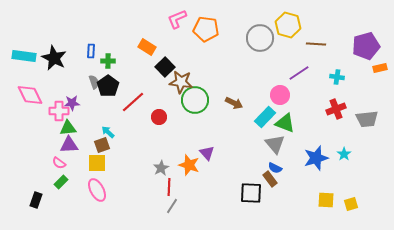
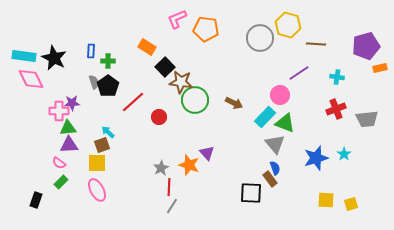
pink diamond at (30, 95): moved 1 px right, 16 px up
blue semicircle at (275, 168): rotated 136 degrees counterclockwise
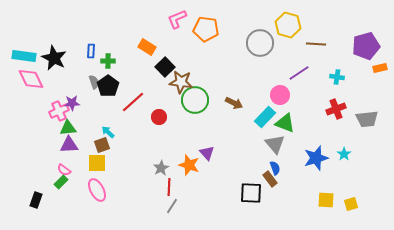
gray circle at (260, 38): moved 5 px down
pink cross at (59, 111): rotated 24 degrees counterclockwise
pink semicircle at (59, 163): moved 5 px right, 7 px down
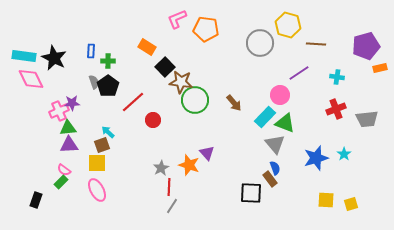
brown arrow at (234, 103): rotated 24 degrees clockwise
red circle at (159, 117): moved 6 px left, 3 px down
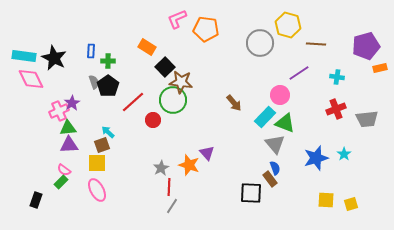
green circle at (195, 100): moved 22 px left
purple star at (72, 103): rotated 28 degrees counterclockwise
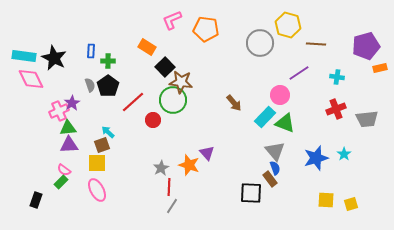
pink L-shape at (177, 19): moved 5 px left, 1 px down
gray semicircle at (94, 82): moved 4 px left, 3 px down
gray triangle at (275, 144): moved 7 px down
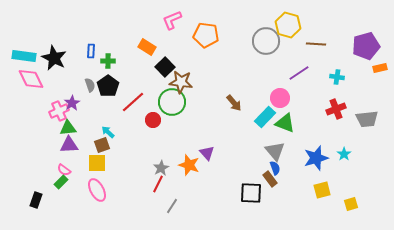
orange pentagon at (206, 29): moved 6 px down
gray circle at (260, 43): moved 6 px right, 2 px up
pink circle at (280, 95): moved 3 px down
green circle at (173, 100): moved 1 px left, 2 px down
red line at (169, 187): moved 11 px left, 3 px up; rotated 24 degrees clockwise
yellow square at (326, 200): moved 4 px left, 10 px up; rotated 18 degrees counterclockwise
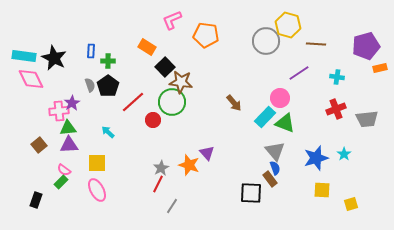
pink cross at (59, 111): rotated 18 degrees clockwise
brown square at (102, 145): moved 63 px left; rotated 21 degrees counterclockwise
yellow square at (322, 190): rotated 18 degrees clockwise
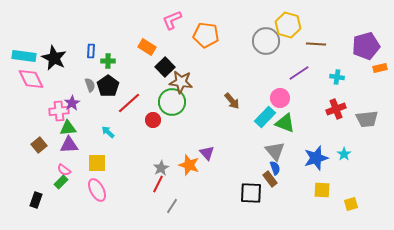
red line at (133, 102): moved 4 px left, 1 px down
brown arrow at (234, 103): moved 2 px left, 2 px up
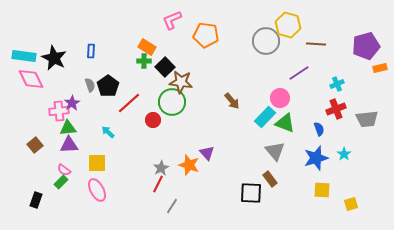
green cross at (108, 61): moved 36 px right
cyan cross at (337, 77): moved 7 px down; rotated 32 degrees counterclockwise
brown square at (39, 145): moved 4 px left
blue semicircle at (275, 168): moved 44 px right, 39 px up
